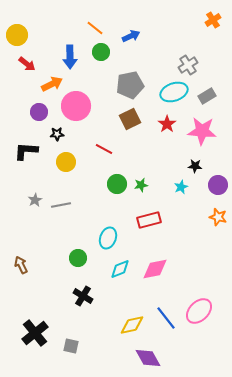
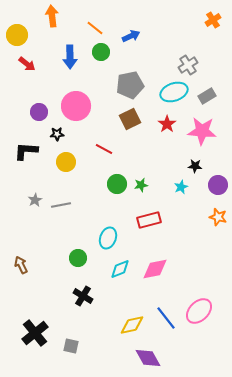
orange arrow at (52, 84): moved 68 px up; rotated 70 degrees counterclockwise
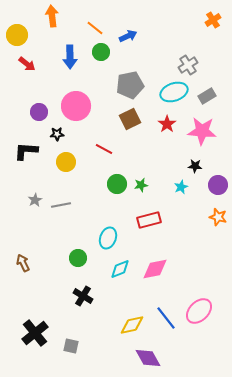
blue arrow at (131, 36): moved 3 px left
brown arrow at (21, 265): moved 2 px right, 2 px up
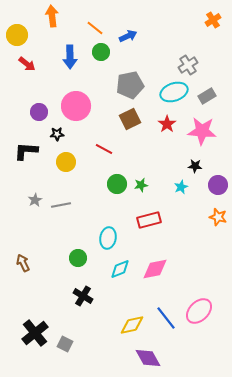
cyan ellipse at (108, 238): rotated 10 degrees counterclockwise
gray square at (71, 346): moved 6 px left, 2 px up; rotated 14 degrees clockwise
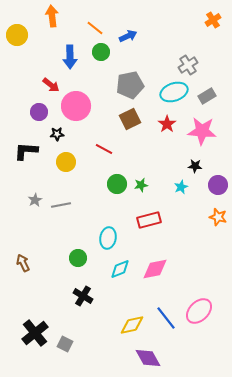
red arrow at (27, 64): moved 24 px right, 21 px down
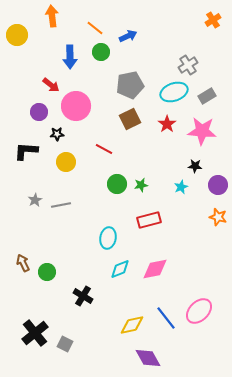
green circle at (78, 258): moved 31 px left, 14 px down
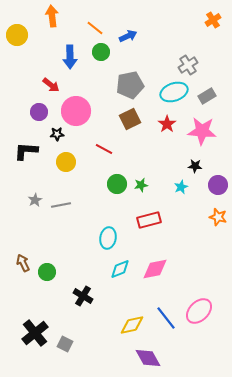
pink circle at (76, 106): moved 5 px down
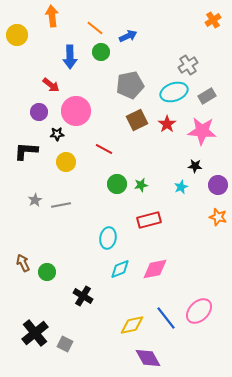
brown square at (130, 119): moved 7 px right, 1 px down
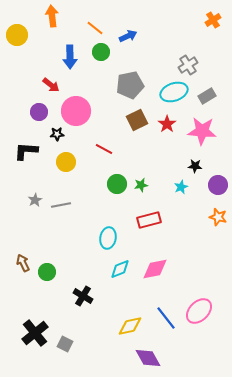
yellow diamond at (132, 325): moved 2 px left, 1 px down
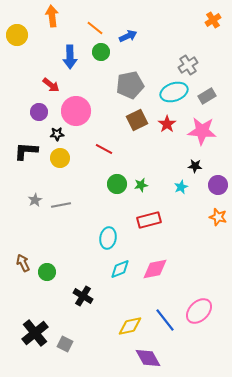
yellow circle at (66, 162): moved 6 px left, 4 px up
blue line at (166, 318): moved 1 px left, 2 px down
